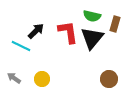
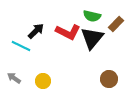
brown rectangle: moved 1 px right; rotated 28 degrees clockwise
red L-shape: rotated 125 degrees clockwise
yellow circle: moved 1 px right, 2 px down
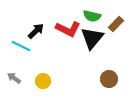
red L-shape: moved 3 px up
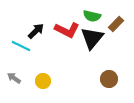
red L-shape: moved 1 px left, 1 px down
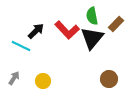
green semicircle: rotated 66 degrees clockwise
red L-shape: rotated 20 degrees clockwise
gray arrow: rotated 88 degrees clockwise
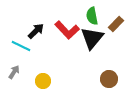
gray arrow: moved 6 px up
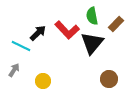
black arrow: moved 2 px right, 2 px down
black triangle: moved 5 px down
gray arrow: moved 2 px up
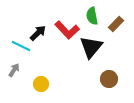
black triangle: moved 1 px left, 4 px down
yellow circle: moved 2 px left, 3 px down
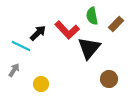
black triangle: moved 2 px left, 1 px down
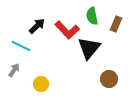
brown rectangle: rotated 21 degrees counterclockwise
black arrow: moved 1 px left, 7 px up
